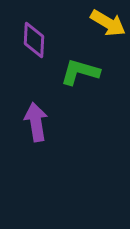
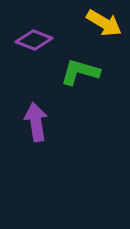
yellow arrow: moved 4 px left
purple diamond: rotated 72 degrees counterclockwise
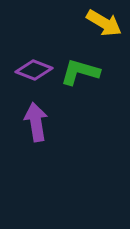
purple diamond: moved 30 px down
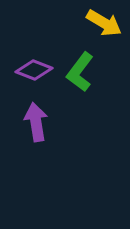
green L-shape: rotated 69 degrees counterclockwise
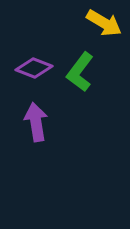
purple diamond: moved 2 px up
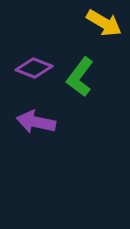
green L-shape: moved 5 px down
purple arrow: rotated 69 degrees counterclockwise
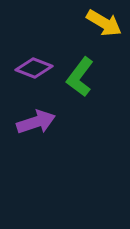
purple arrow: rotated 150 degrees clockwise
